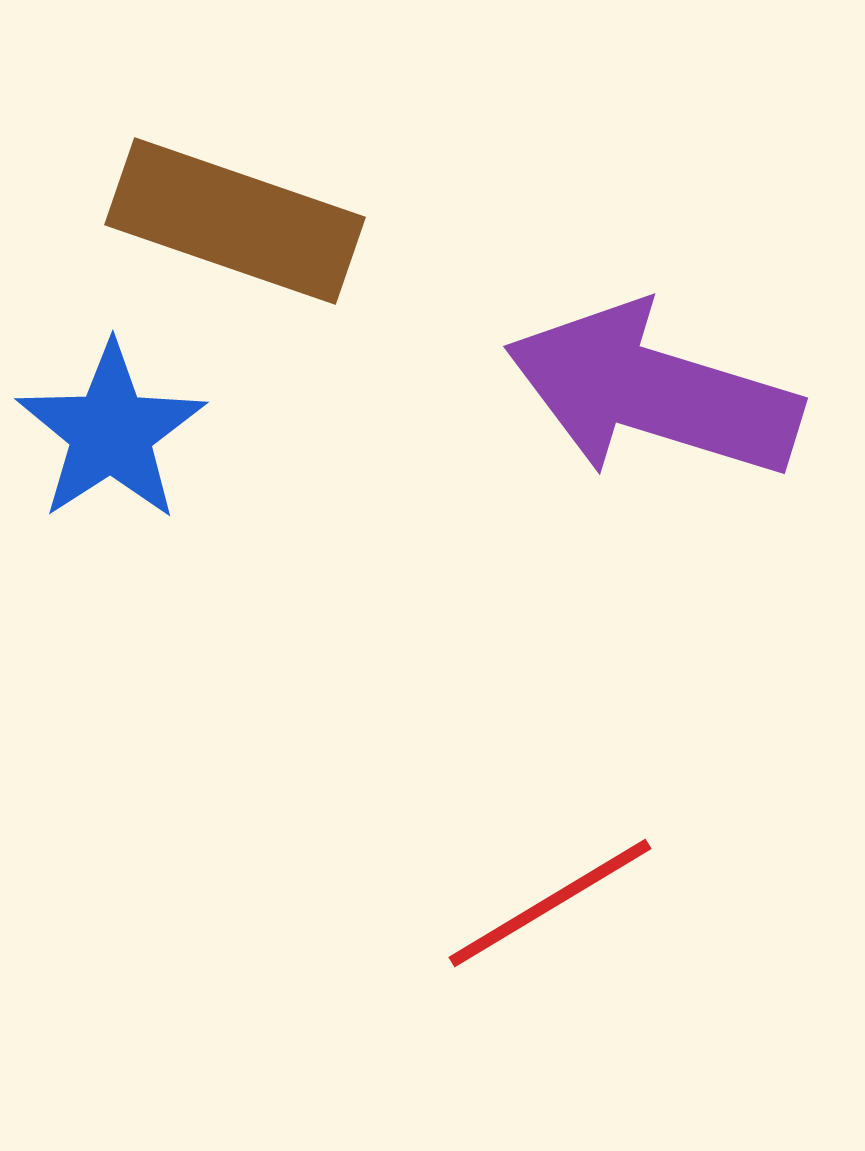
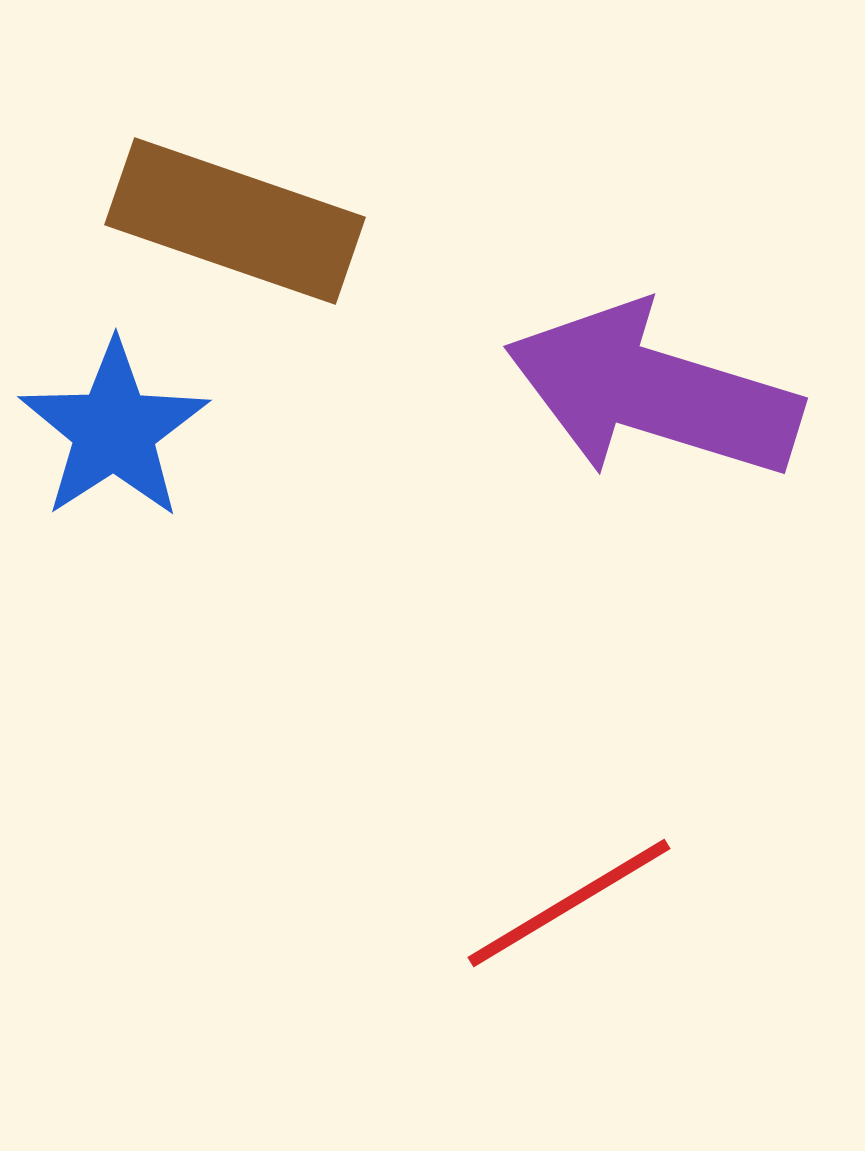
blue star: moved 3 px right, 2 px up
red line: moved 19 px right
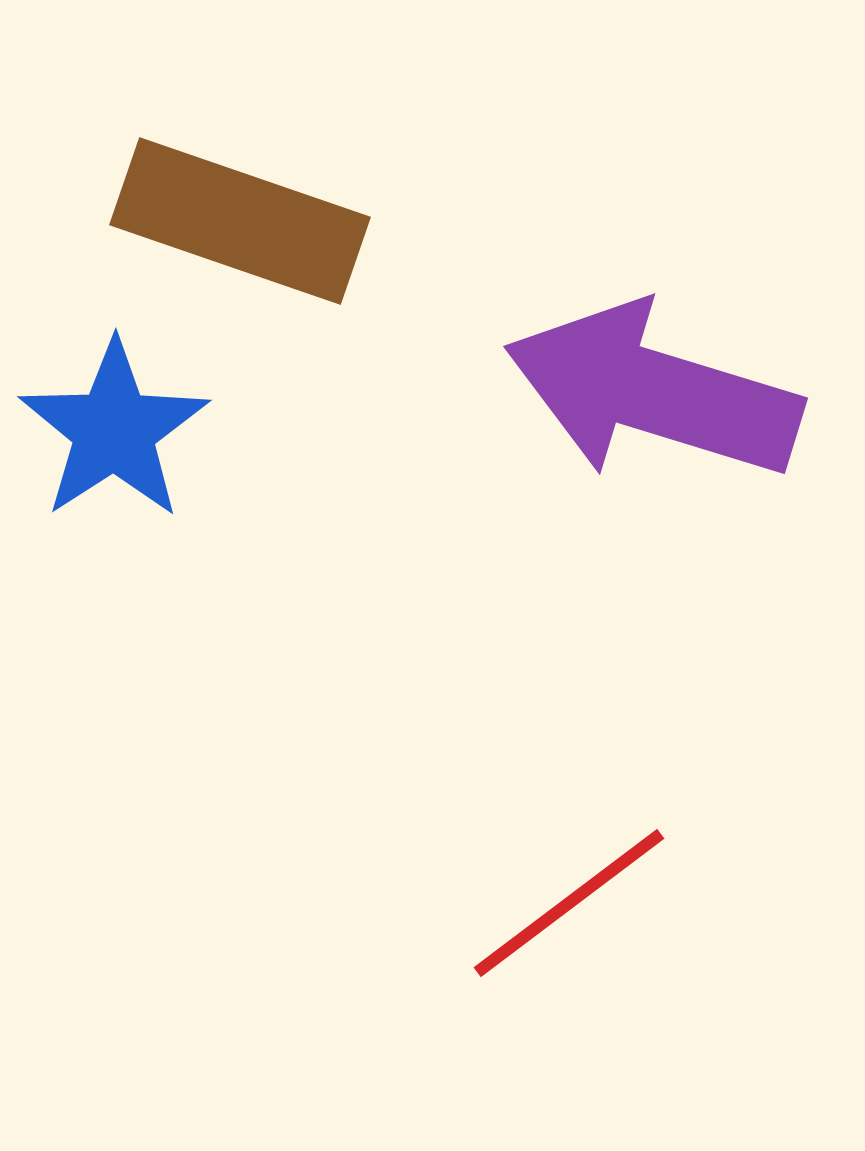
brown rectangle: moved 5 px right
red line: rotated 6 degrees counterclockwise
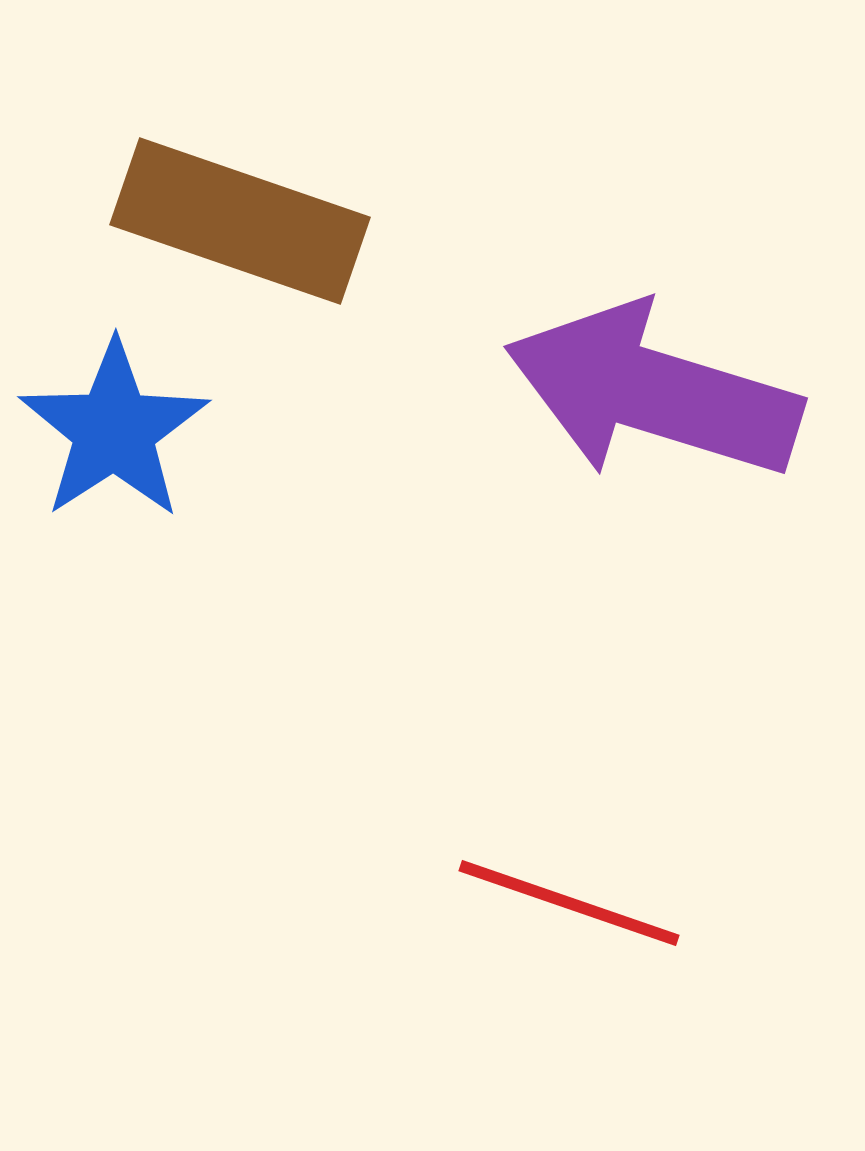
red line: rotated 56 degrees clockwise
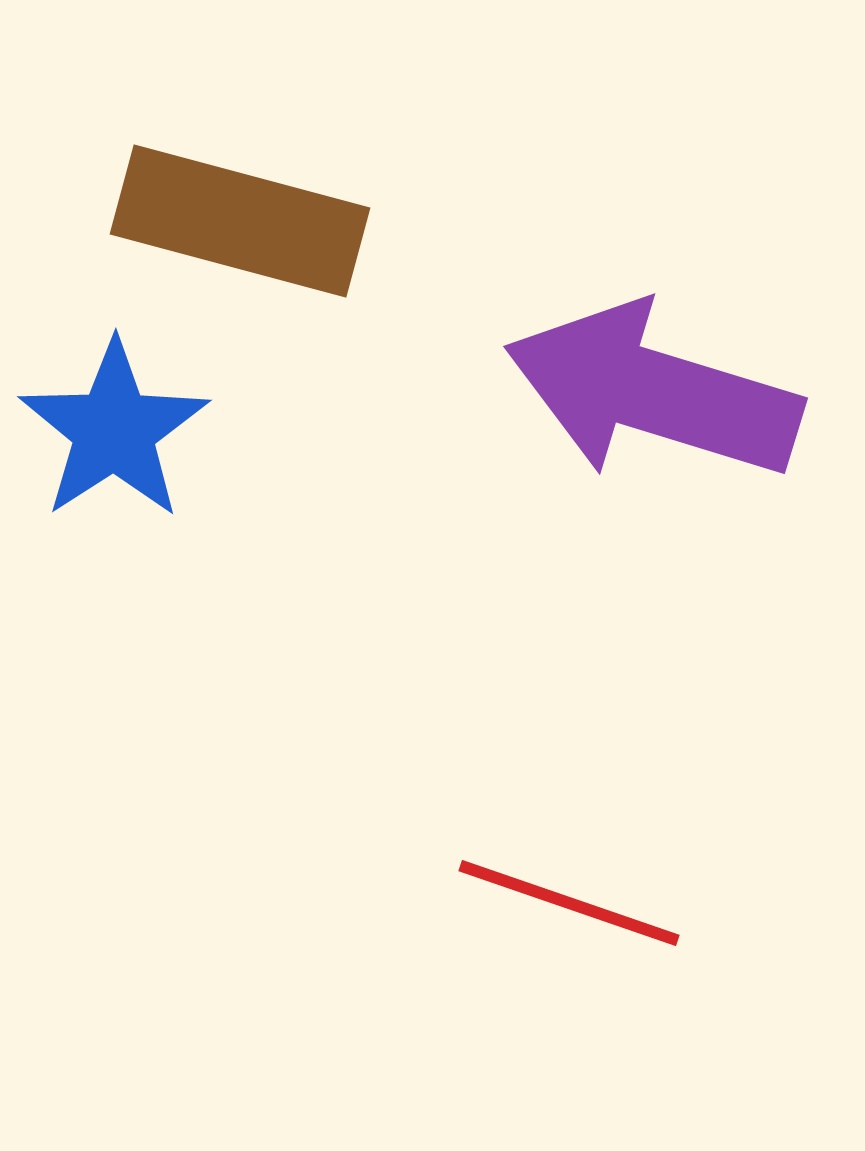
brown rectangle: rotated 4 degrees counterclockwise
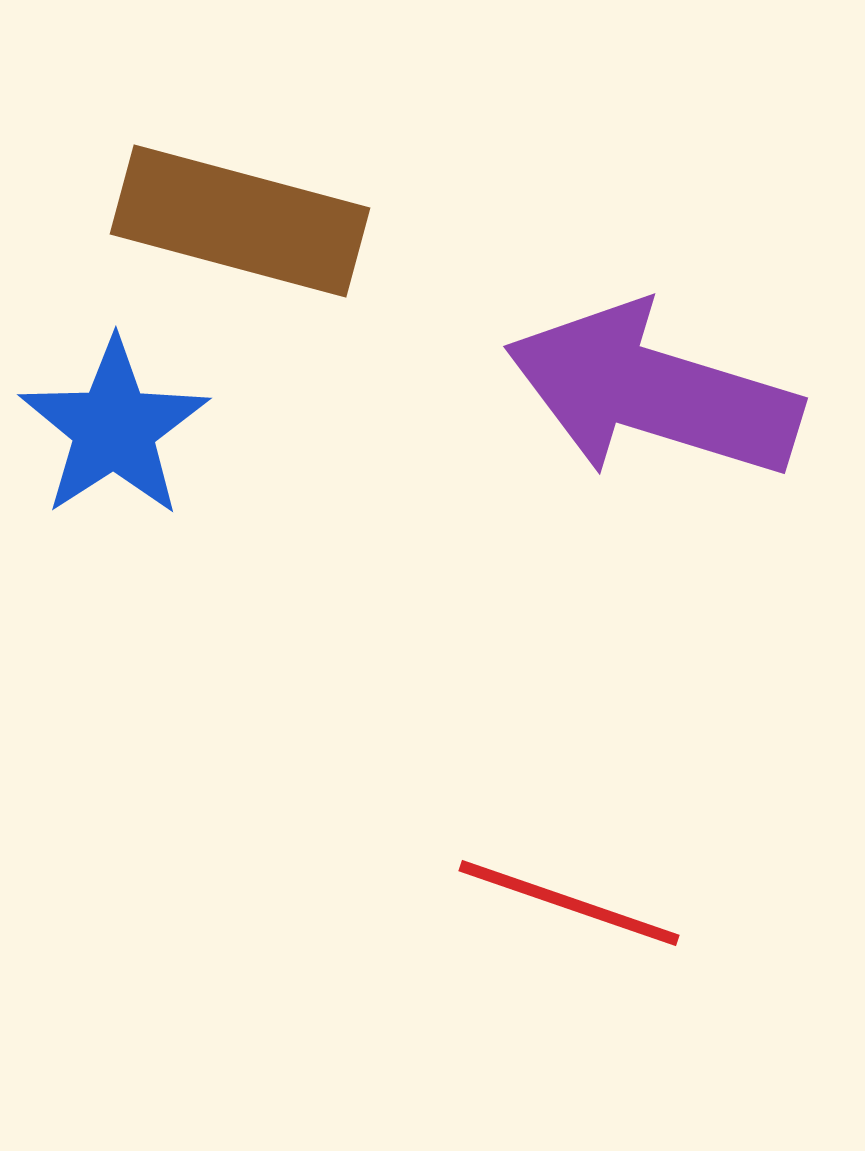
blue star: moved 2 px up
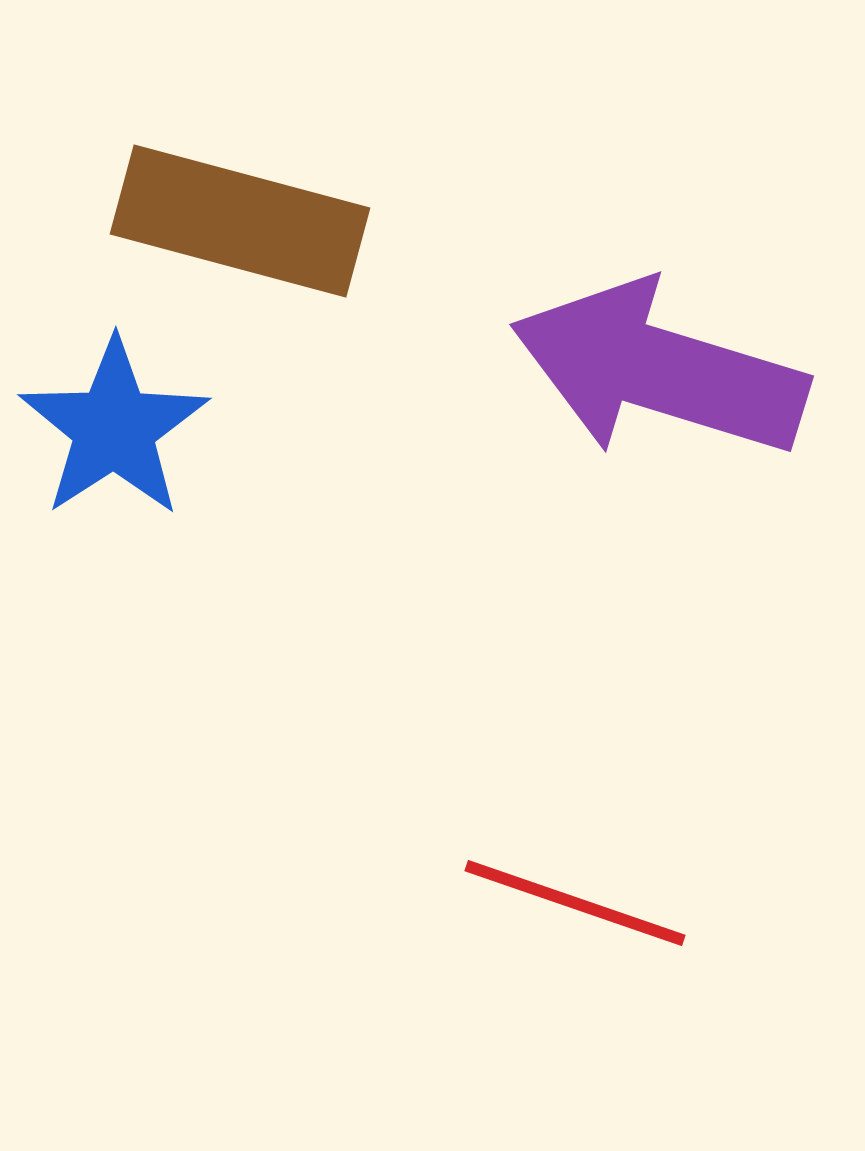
purple arrow: moved 6 px right, 22 px up
red line: moved 6 px right
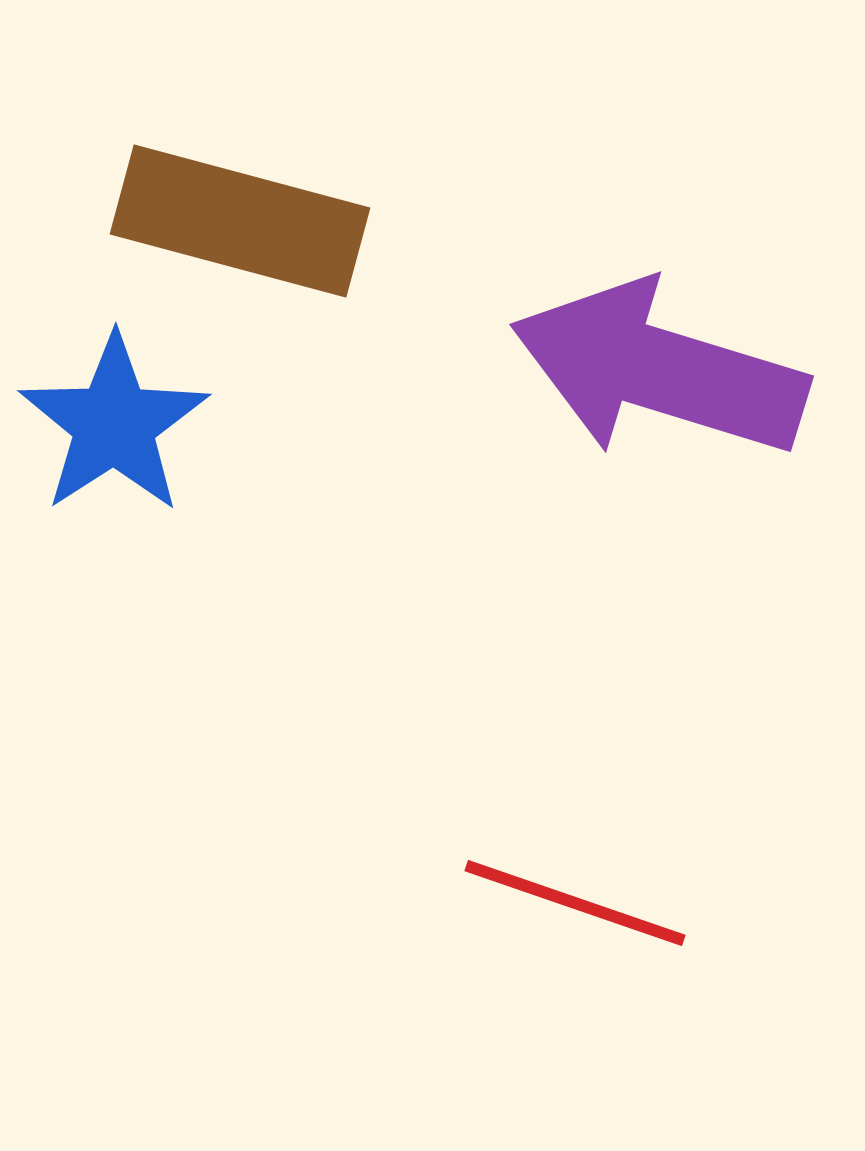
blue star: moved 4 px up
